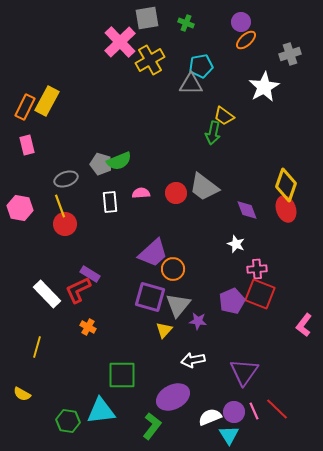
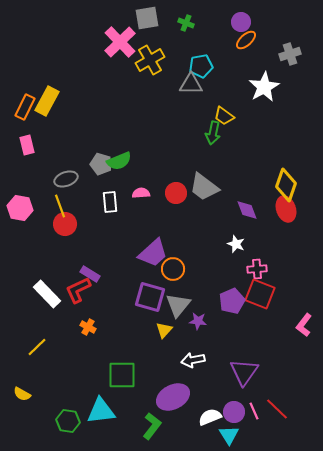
yellow line at (37, 347): rotated 30 degrees clockwise
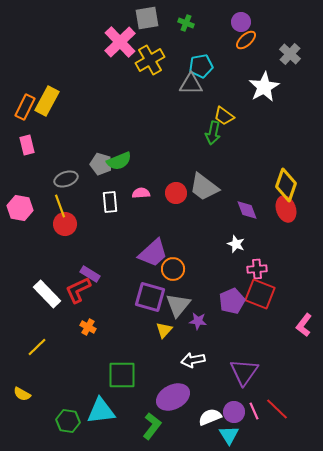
gray cross at (290, 54): rotated 30 degrees counterclockwise
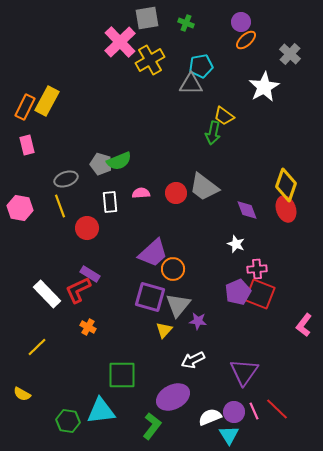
red circle at (65, 224): moved 22 px right, 4 px down
purple pentagon at (232, 301): moved 6 px right, 9 px up
white arrow at (193, 360): rotated 15 degrees counterclockwise
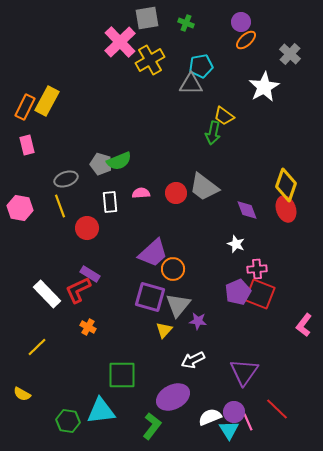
pink line at (254, 411): moved 6 px left, 11 px down
cyan triangle at (229, 435): moved 5 px up
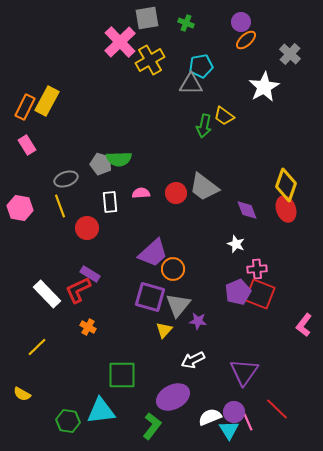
green arrow at (213, 133): moved 9 px left, 7 px up
pink rectangle at (27, 145): rotated 18 degrees counterclockwise
green semicircle at (119, 161): moved 2 px up; rotated 20 degrees clockwise
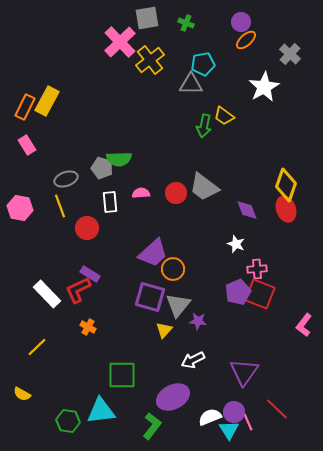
yellow cross at (150, 60): rotated 8 degrees counterclockwise
cyan pentagon at (201, 66): moved 2 px right, 2 px up
gray pentagon at (101, 164): moved 1 px right, 4 px down
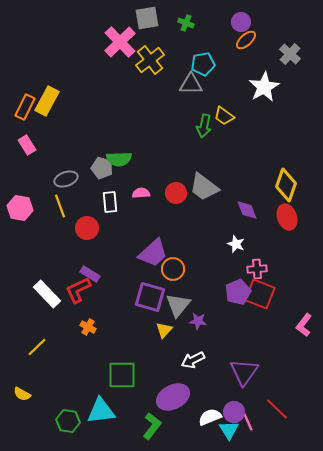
red ellipse at (286, 209): moved 1 px right, 8 px down
